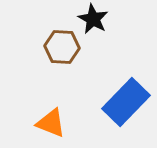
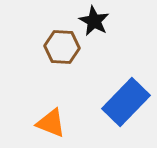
black star: moved 1 px right, 2 px down
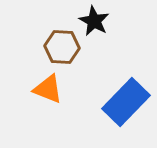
orange triangle: moved 3 px left, 34 px up
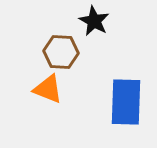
brown hexagon: moved 1 px left, 5 px down
blue rectangle: rotated 42 degrees counterclockwise
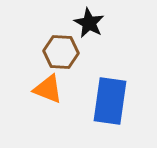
black star: moved 5 px left, 2 px down
blue rectangle: moved 16 px left, 1 px up; rotated 6 degrees clockwise
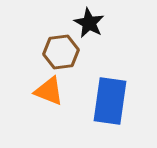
brown hexagon: rotated 12 degrees counterclockwise
orange triangle: moved 1 px right, 2 px down
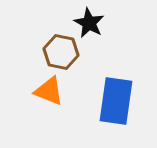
brown hexagon: rotated 20 degrees clockwise
blue rectangle: moved 6 px right
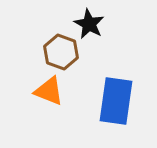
black star: moved 1 px down
brown hexagon: rotated 8 degrees clockwise
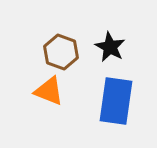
black star: moved 21 px right, 23 px down
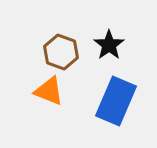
black star: moved 1 px left, 2 px up; rotated 8 degrees clockwise
blue rectangle: rotated 15 degrees clockwise
